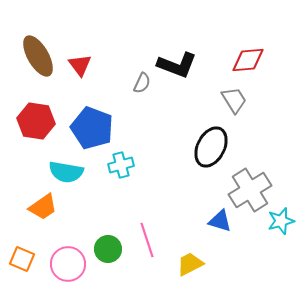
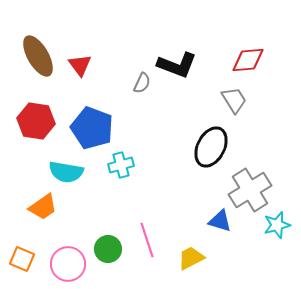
cyan star: moved 4 px left, 4 px down
yellow trapezoid: moved 1 px right, 6 px up
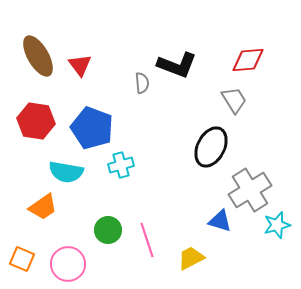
gray semicircle: rotated 30 degrees counterclockwise
green circle: moved 19 px up
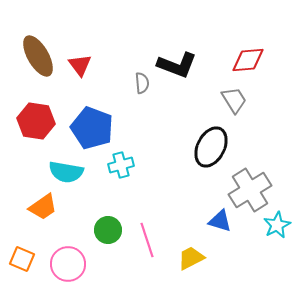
cyan star: rotated 12 degrees counterclockwise
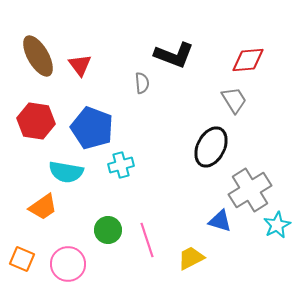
black L-shape: moved 3 px left, 10 px up
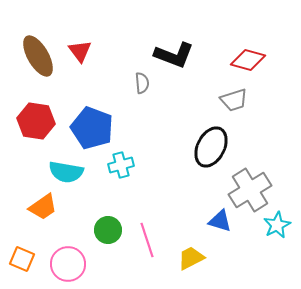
red diamond: rotated 20 degrees clockwise
red triangle: moved 14 px up
gray trapezoid: rotated 104 degrees clockwise
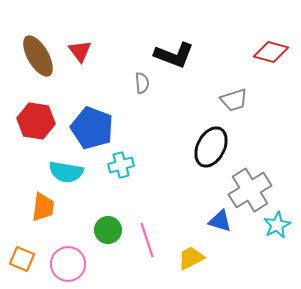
red diamond: moved 23 px right, 8 px up
orange trapezoid: rotated 48 degrees counterclockwise
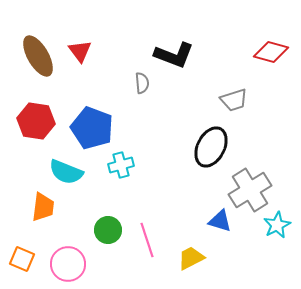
cyan semicircle: rotated 12 degrees clockwise
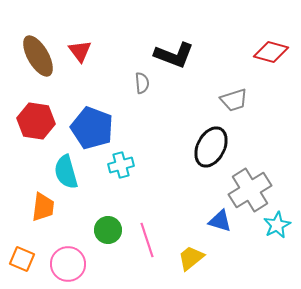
cyan semicircle: rotated 52 degrees clockwise
yellow trapezoid: rotated 12 degrees counterclockwise
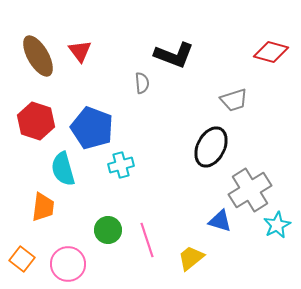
red hexagon: rotated 9 degrees clockwise
cyan semicircle: moved 3 px left, 3 px up
orange square: rotated 15 degrees clockwise
